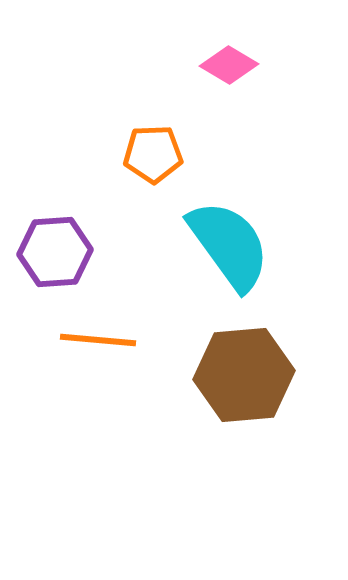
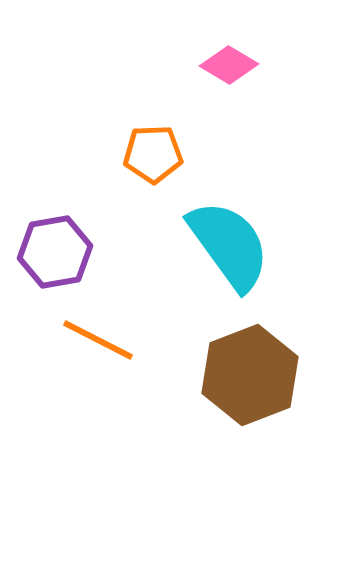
purple hexagon: rotated 6 degrees counterclockwise
orange line: rotated 22 degrees clockwise
brown hexagon: moved 6 px right; rotated 16 degrees counterclockwise
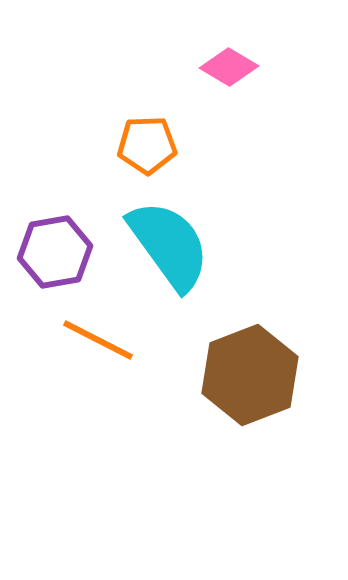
pink diamond: moved 2 px down
orange pentagon: moved 6 px left, 9 px up
cyan semicircle: moved 60 px left
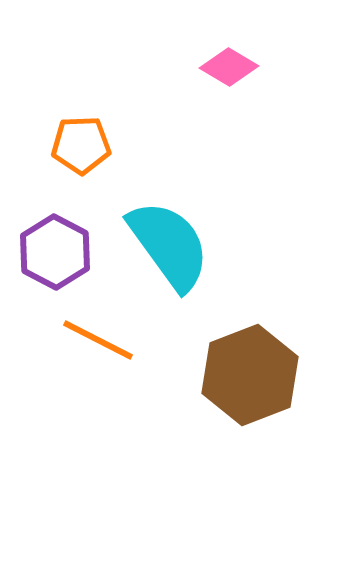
orange pentagon: moved 66 px left
purple hexagon: rotated 22 degrees counterclockwise
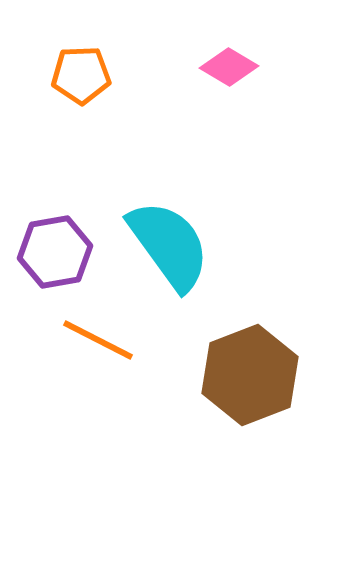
orange pentagon: moved 70 px up
purple hexagon: rotated 22 degrees clockwise
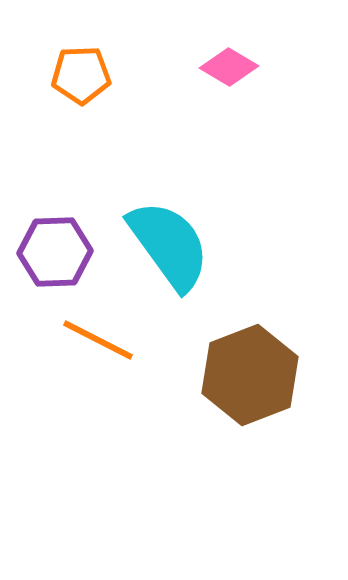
purple hexagon: rotated 8 degrees clockwise
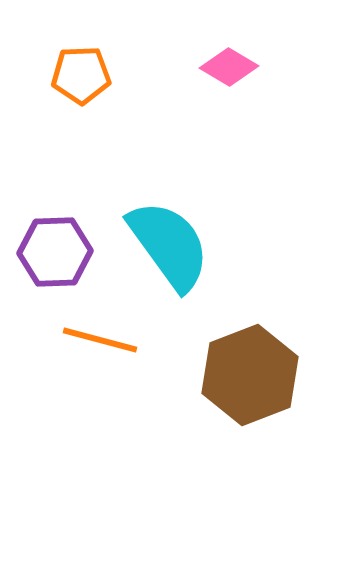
orange line: moved 2 px right; rotated 12 degrees counterclockwise
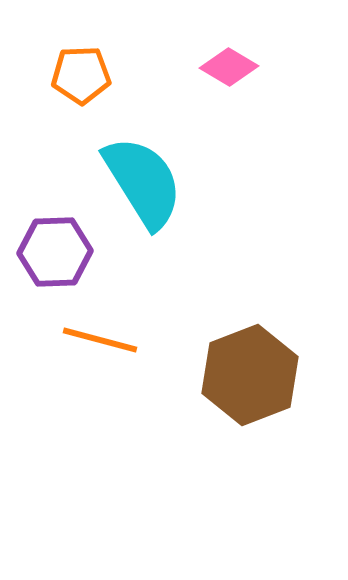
cyan semicircle: moved 26 px left, 63 px up; rotated 4 degrees clockwise
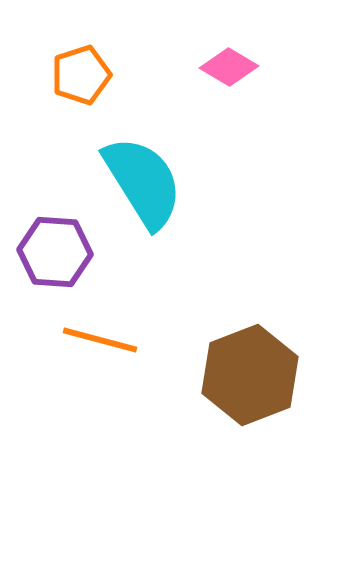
orange pentagon: rotated 16 degrees counterclockwise
purple hexagon: rotated 6 degrees clockwise
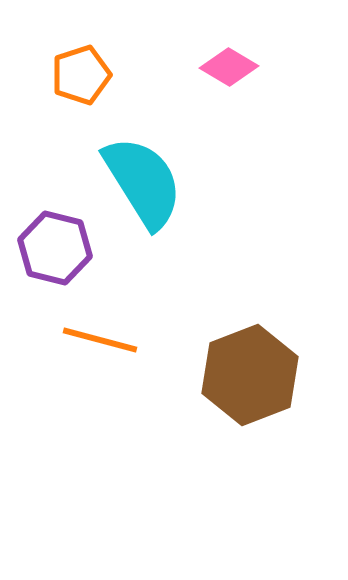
purple hexagon: moved 4 px up; rotated 10 degrees clockwise
